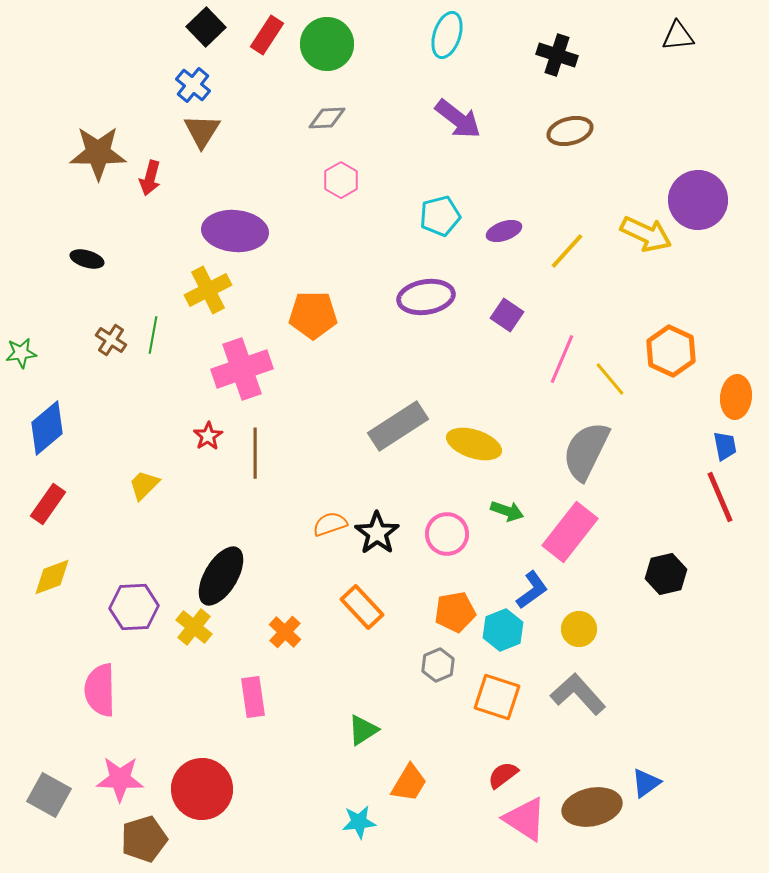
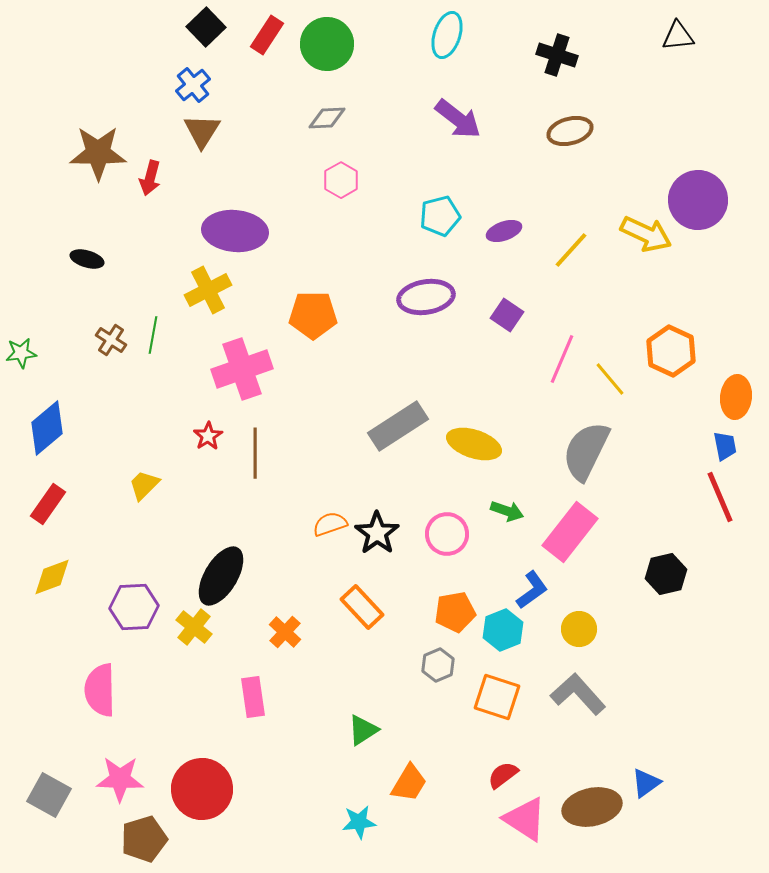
blue cross at (193, 85): rotated 12 degrees clockwise
yellow line at (567, 251): moved 4 px right, 1 px up
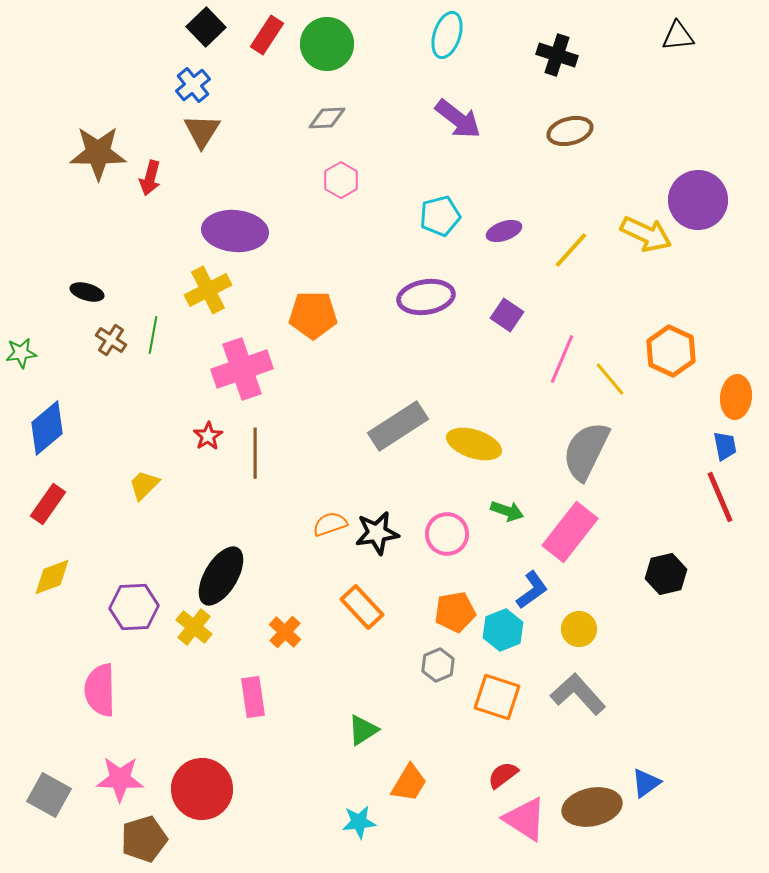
black ellipse at (87, 259): moved 33 px down
black star at (377, 533): rotated 27 degrees clockwise
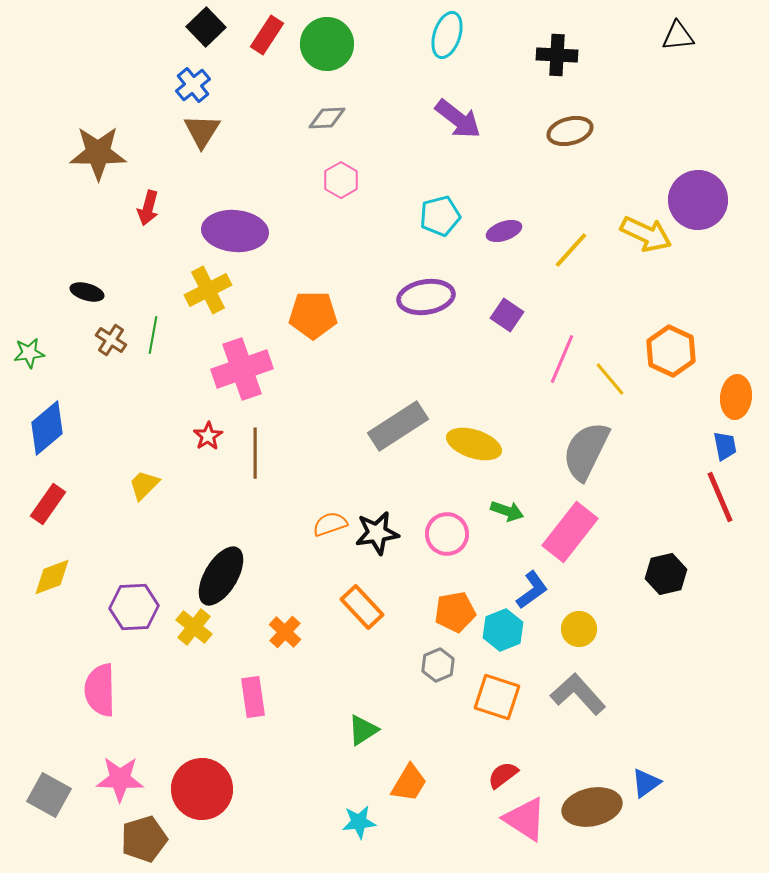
black cross at (557, 55): rotated 15 degrees counterclockwise
red arrow at (150, 178): moved 2 px left, 30 px down
green star at (21, 353): moved 8 px right
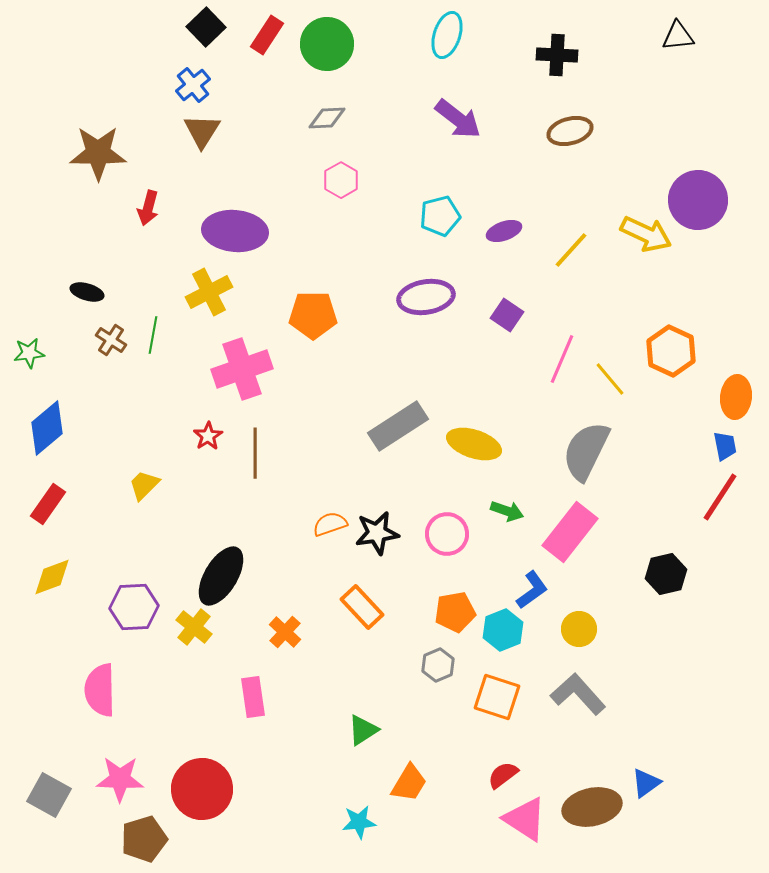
yellow cross at (208, 290): moved 1 px right, 2 px down
red line at (720, 497): rotated 56 degrees clockwise
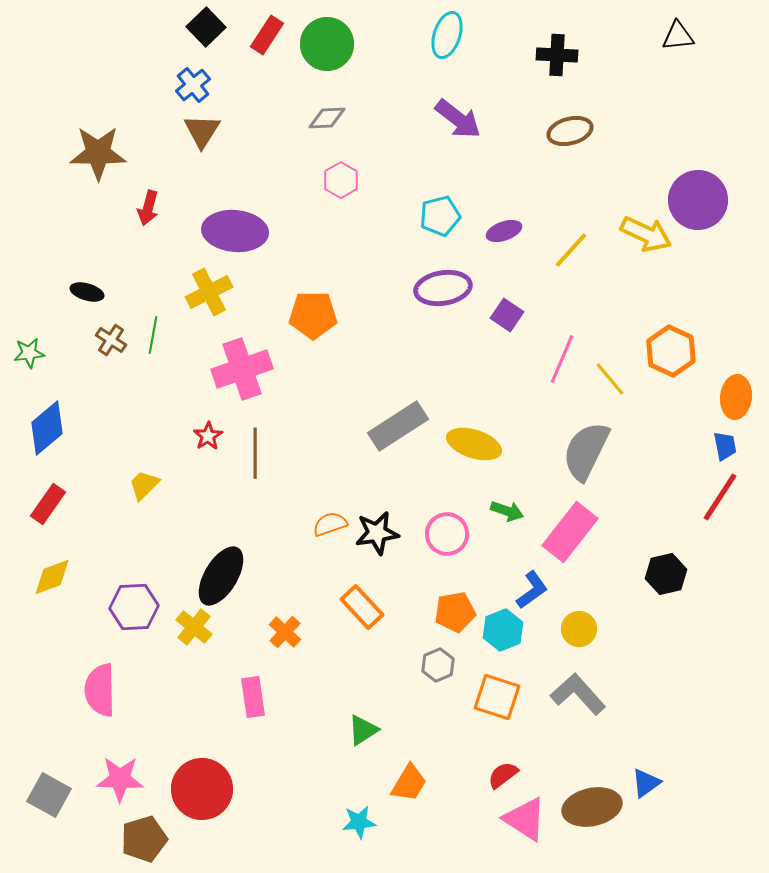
purple ellipse at (426, 297): moved 17 px right, 9 px up
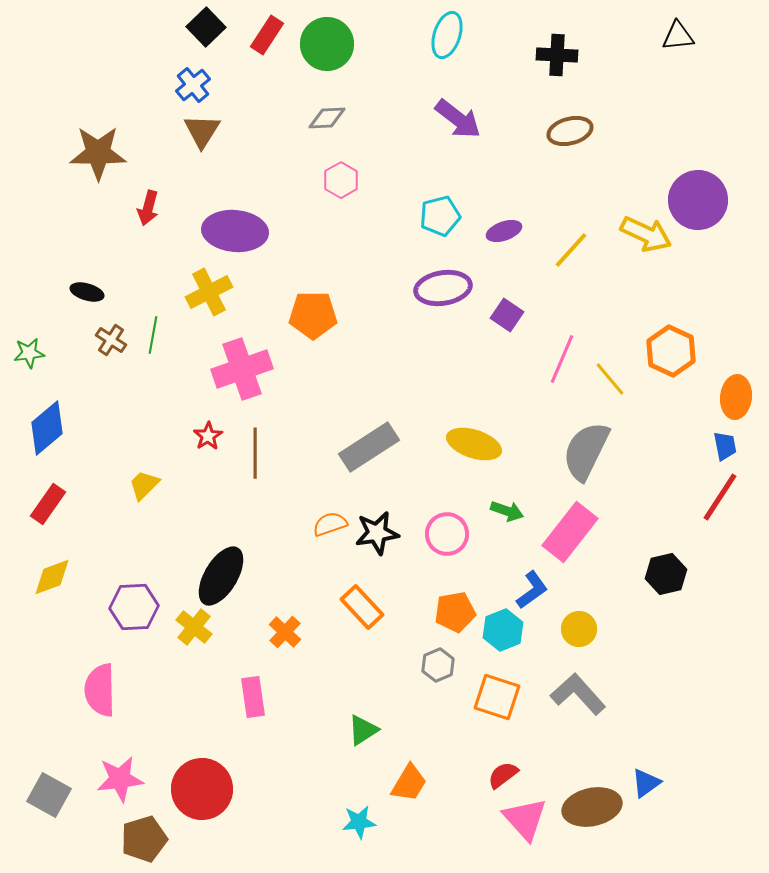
gray rectangle at (398, 426): moved 29 px left, 21 px down
pink star at (120, 779): rotated 9 degrees counterclockwise
pink triangle at (525, 819): rotated 15 degrees clockwise
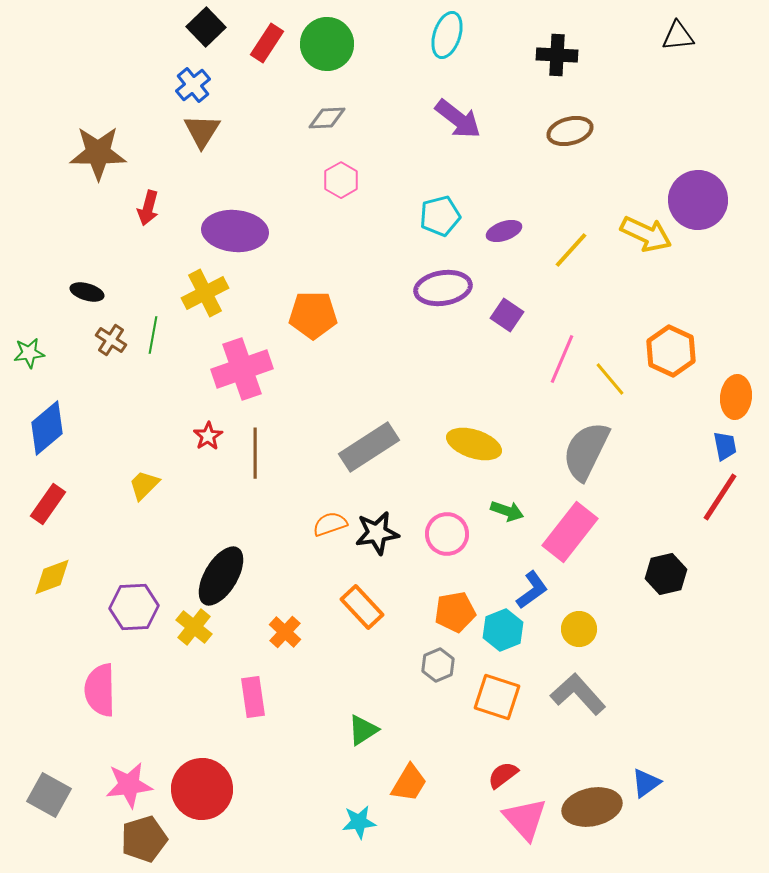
red rectangle at (267, 35): moved 8 px down
yellow cross at (209, 292): moved 4 px left, 1 px down
pink star at (120, 779): moved 9 px right, 6 px down
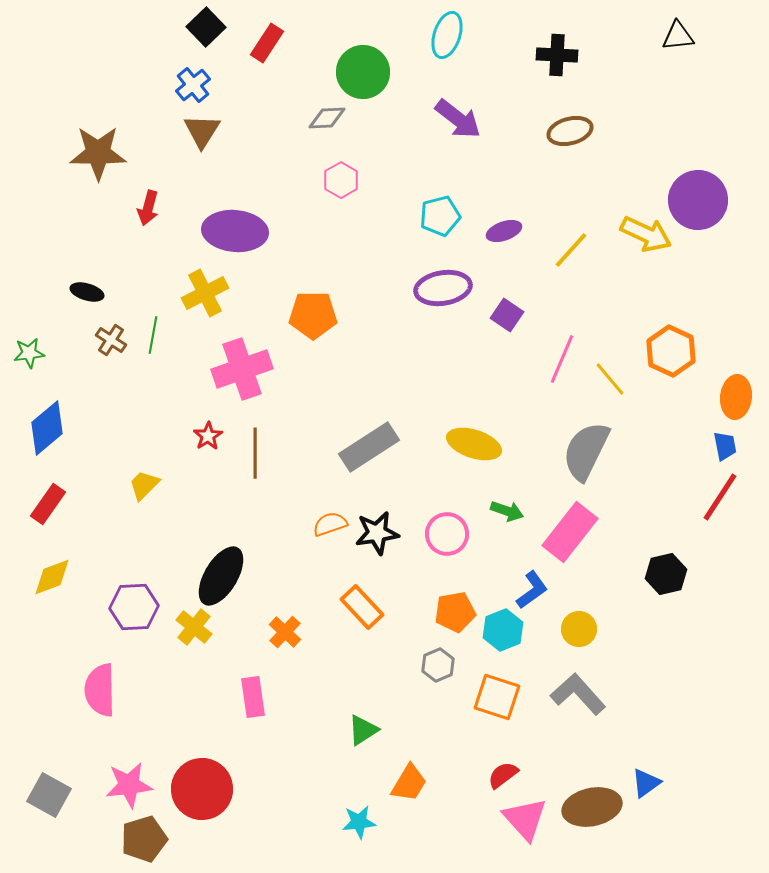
green circle at (327, 44): moved 36 px right, 28 px down
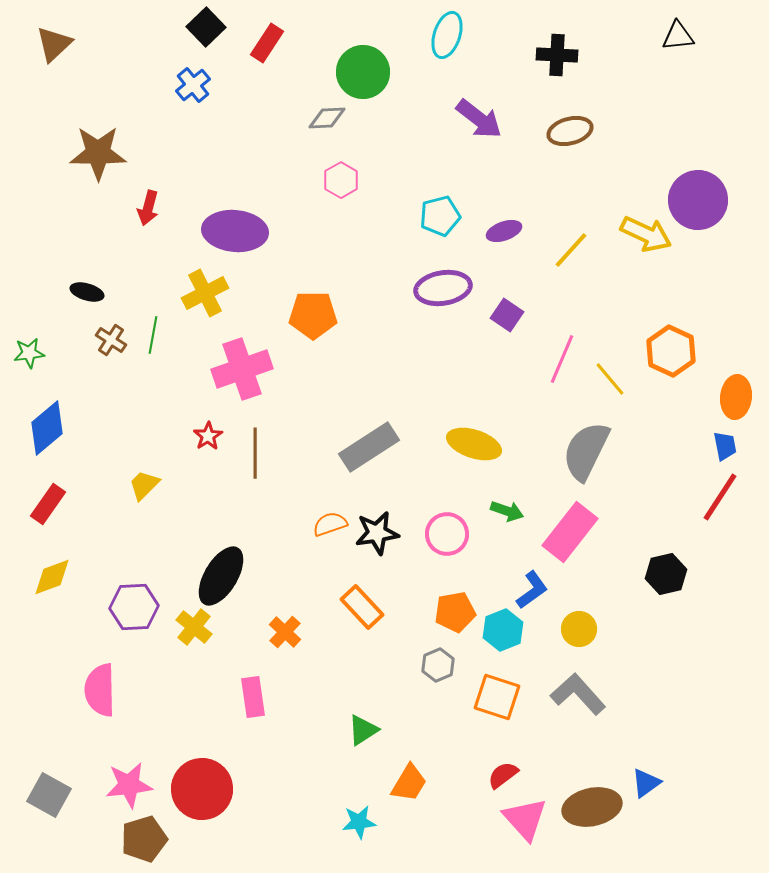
purple arrow at (458, 119): moved 21 px right
brown triangle at (202, 131): moved 148 px left, 87 px up; rotated 15 degrees clockwise
